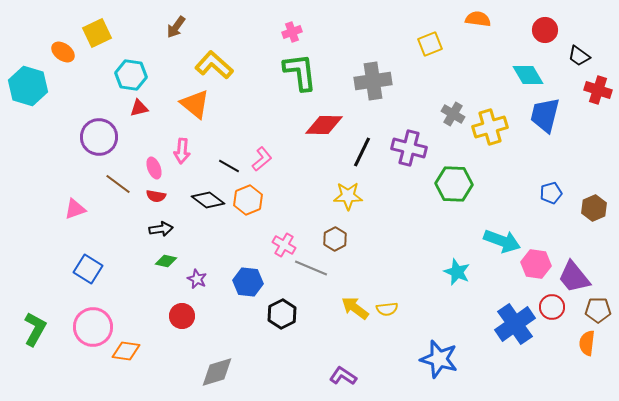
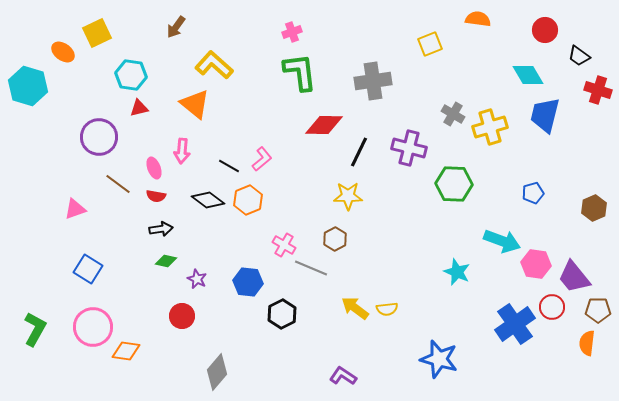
black line at (362, 152): moved 3 px left
blue pentagon at (551, 193): moved 18 px left
gray diamond at (217, 372): rotated 33 degrees counterclockwise
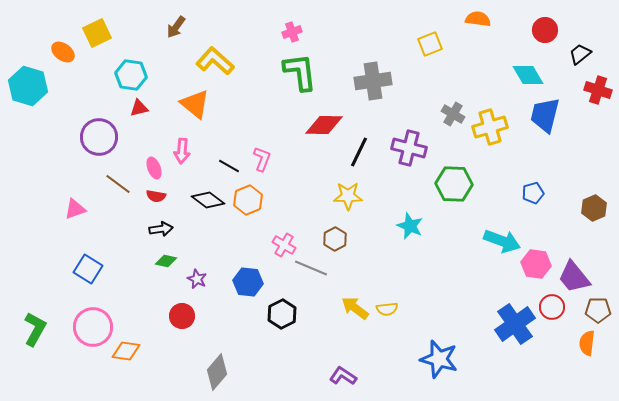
black trapezoid at (579, 56): moved 1 px right, 2 px up; rotated 105 degrees clockwise
yellow L-shape at (214, 65): moved 1 px right, 4 px up
pink L-shape at (262, 159): rotated 30 degrees counterclockwise
cyan star at (457, 272): moved 47 px left, 46 px up
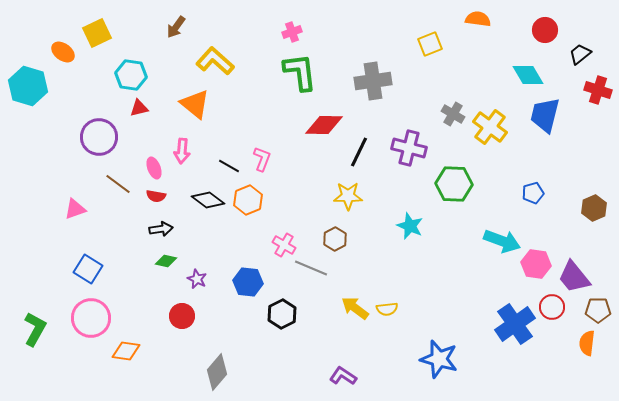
yellow cross at (490, 127): rotated 36 degrees counterclockwise
pink circle at (93, 327): moved 2 px left, 9 px up
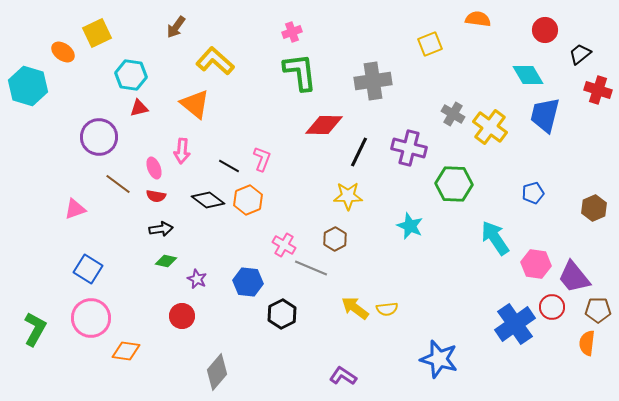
cyan arrow at (502, 241): moved 7 px left, 3 px up; rotated 144 degrees counterclockwise
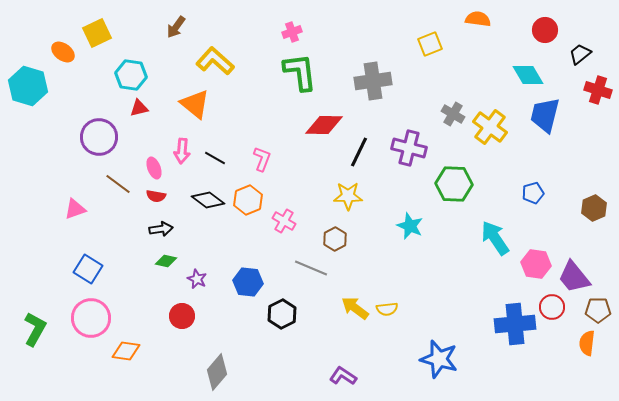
black line at (229, 166): moved 14 px left, 8 px up
pink cross at (284, 245): moved 24 px up
blue cross at (515, 324): rotated 30 degrees clockwise
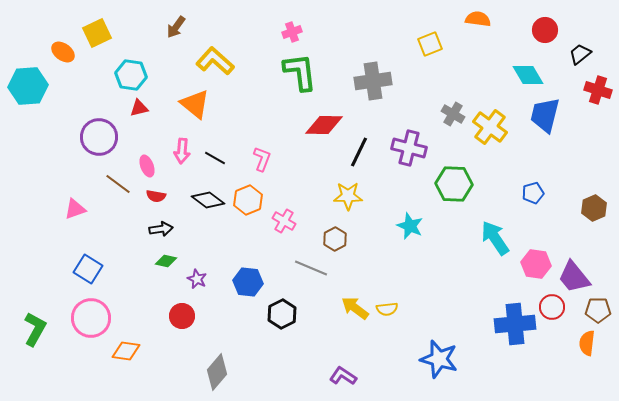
cyan hexagon at (28, 86): rotated 21 degrees counterclockwise
pink ellipse at (154, 168): moved 7 px left, 2 px up
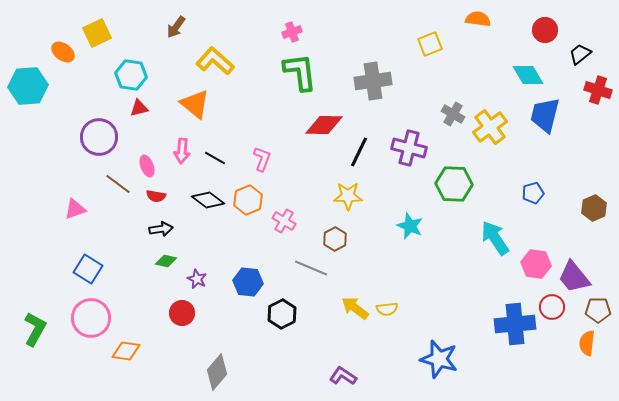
yellow cross at (490, 127): rotated 16 degrees clockwise
red circle at (182, 316): moved 3 px up
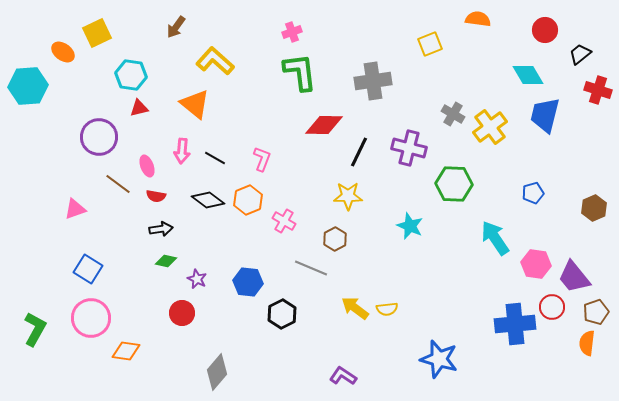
brown pentagon at (598, 310): moved 2 px left, 2 px down; rotated 20 degrees counterclockwise
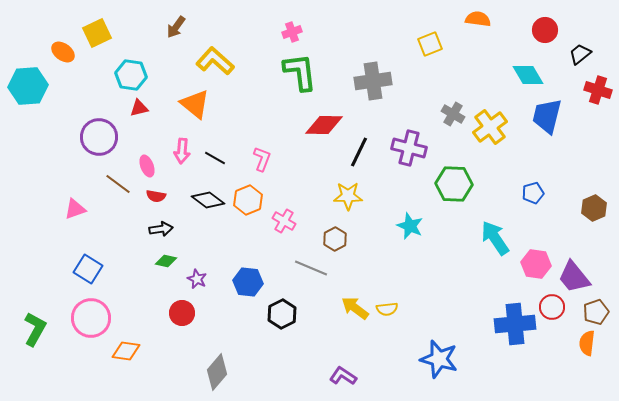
blue trapezoid at (545, 115): moved 2 px right, 1 px down
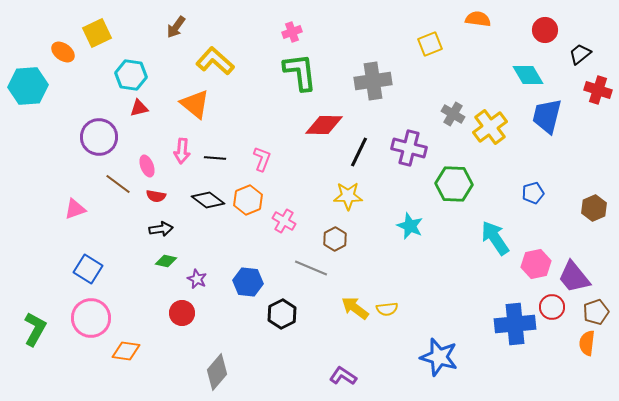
black line at (215, 158): rotated 25 degrees counterclockwise
pink hexagon at (536, 264): rotated 20 degrees counterclockwise
blue star at (439, 359): moved 2 px up
